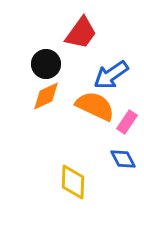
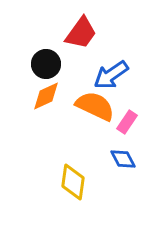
yellow diamond: rotated 6 degrees clockwise
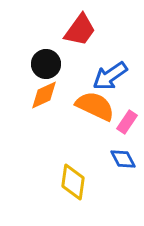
red trapezoid: moved 1 px left, 3 px up
blue arrow: moved 1 px left, 1 px down
orange diamond: moved 2 px left, 1 px up
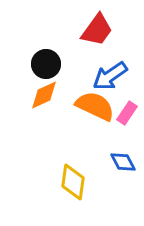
red trapezoid: moved 17 px right
pink rectangle: moved 9 px up
blue diamond: moved 3 px down
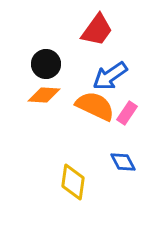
orange diamond: rotated 28 degrees clockwise
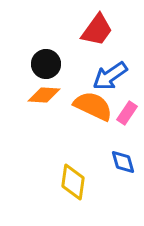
orange semicircle: moved 2 px left
blue diamond: rotated 12 degrees clockwise
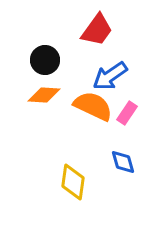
black circle: moved 1 px left, 4 px up
